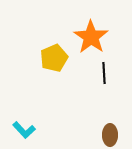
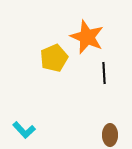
orange star: moved 4 px left; rotated 12 degrees counterclockwise
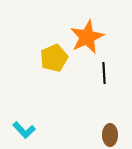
orange star: rotated 24 degrees clockwise
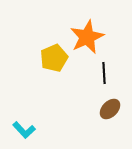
brown ellipse: moved 26 px up; rotated 45 degrees clockwise
